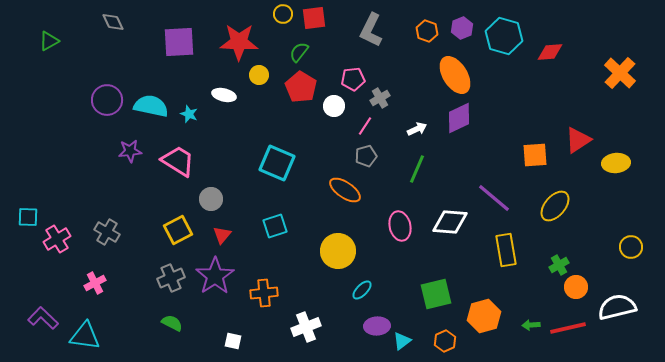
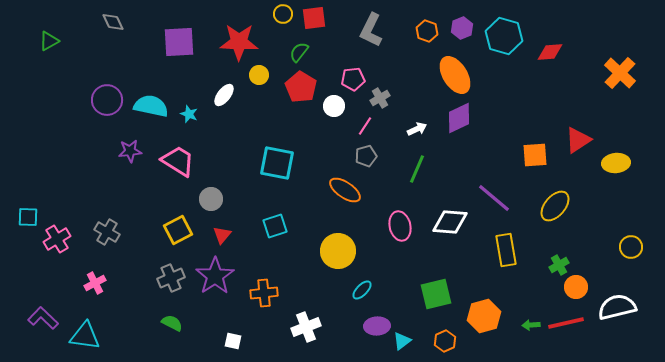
white ellipse at (224, 95): rotated 65 degrees counterclockwise
cyan square at (277, 163): rotated 12 degrees counterclockwise
red line at (568, 328): moved 2 px left, 5 px up
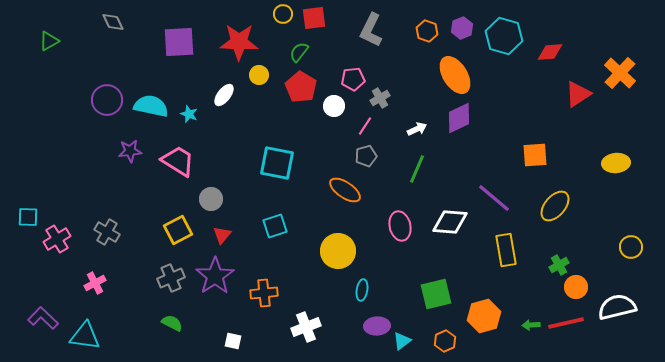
red triangle at (578, 140): moved 46 px up
cyan ellipse at (362, 290): rotated 35 degrees counterclockwise
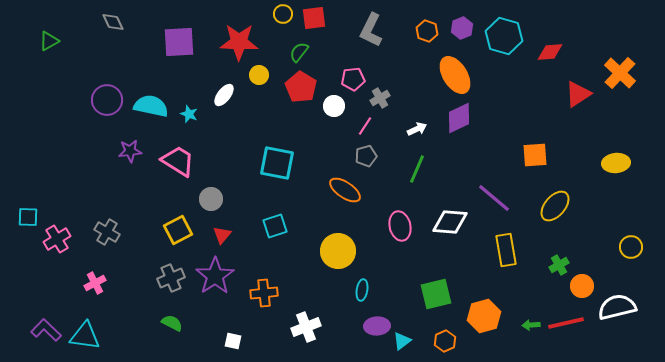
orange circle at (576, 287): moved 6 px right, 1 px up
purple L-shape at (43, 318): moved 3 px right, 12 px down
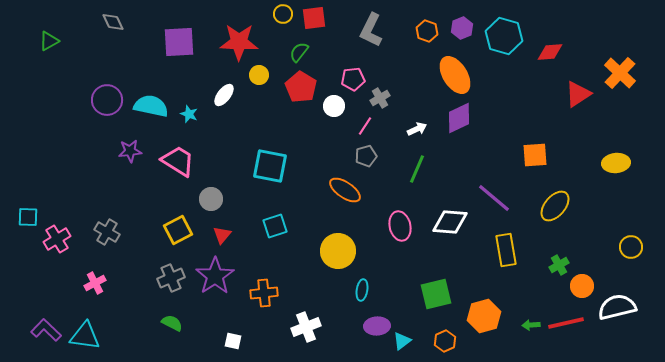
cyan square at (277, 163): moved 7 px left, 3 px down
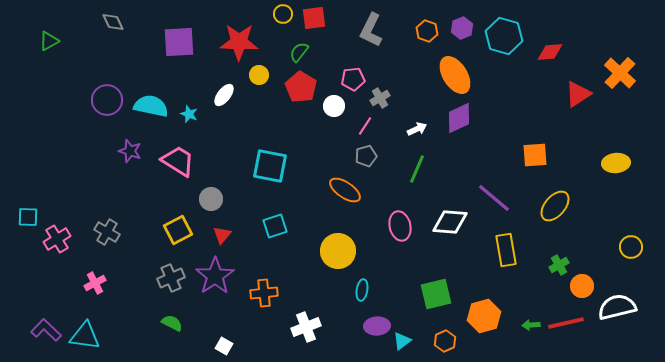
purple star at (130, 151): rotated 25 degrees clockwise
white square at (233, 341): moved 9 px left, 5 px down; rotated 18 degrees clockwise
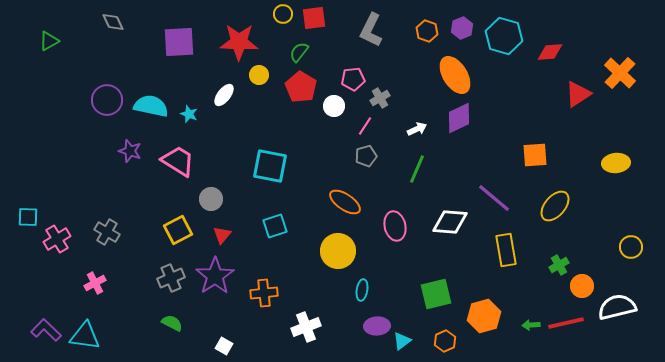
orange ellipse at (345, 190): moved 12 px down
pink ellipse at (400, 226): moved 5 px left
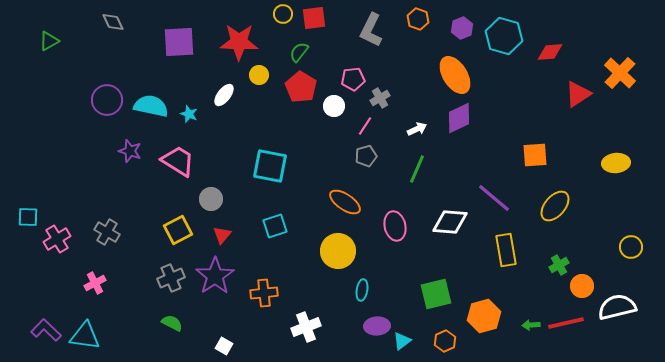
orange hexagon at (427, 31): moved 9 px left, 12 px up
